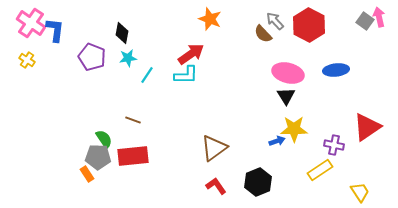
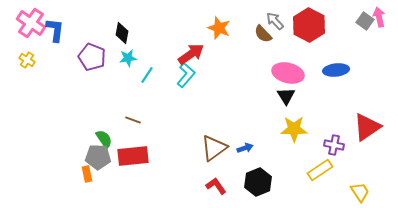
orange star: moved 9 px right, 9 px down
cyan L-shape: rotated 50 degrees counterclockwise
blue arrow: moved 32 px left, 7 px down
orange rectangle: rotated 21 degrees clockwise
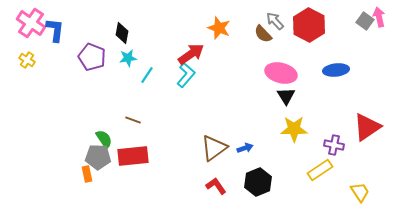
pink ellipse: moved 7 px left
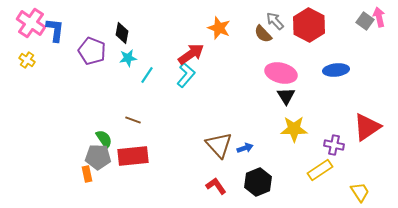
purple pentagon: moved 6 px up
brown triangle: moved 5 px right, 3 px up; rotated 36 degrees counterclockwise
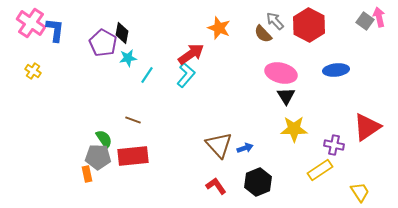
purple pentagon: moved 11 px right, 8 px up; rotated 8 degrees clockwise
yellow cross: moved 6 px right, 11 px down
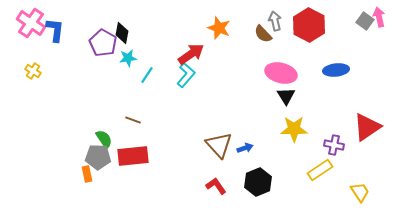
gray arrow: rotated 30 degrees clockwise
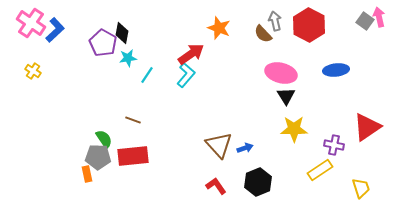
blue L-shape: rotated 40 degrees clockwise
yellow trapezoid: moved 1 px right, 4 px up; rotated 15 degrees clockwise
